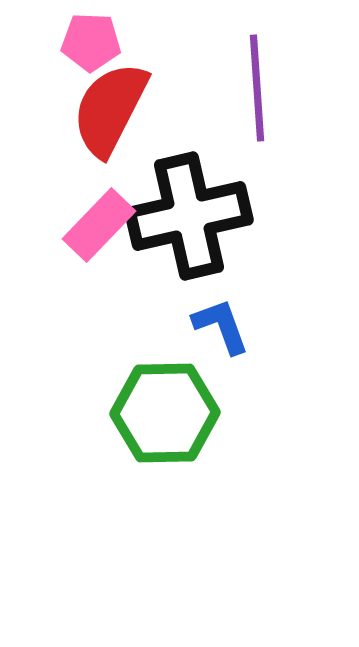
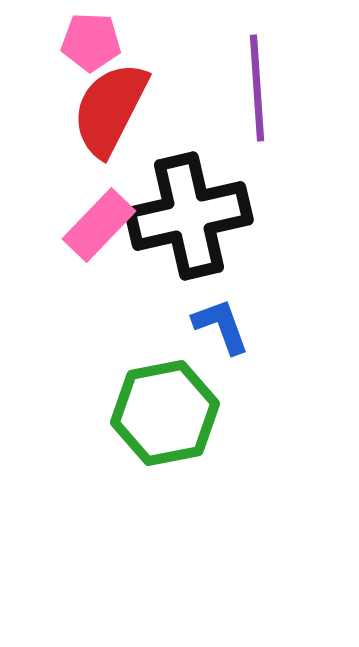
green hexagon: rotated 10 degrees counterclockwise
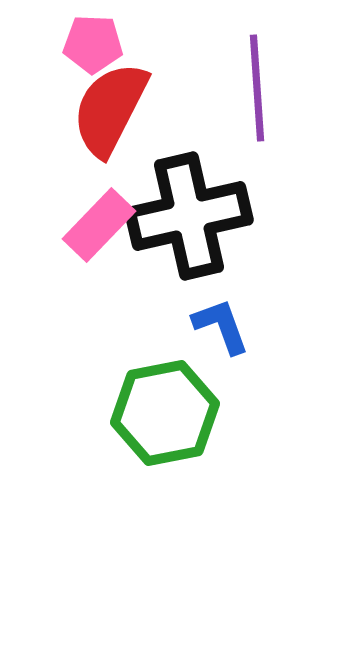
pink pentagon: moved 2 px right, 2 px down
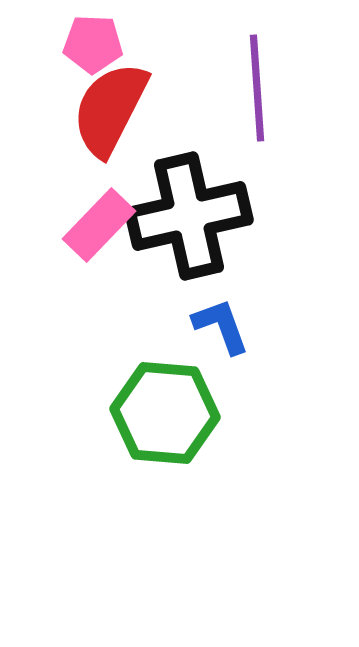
green hexagon: rotated 16 degrees clockwise
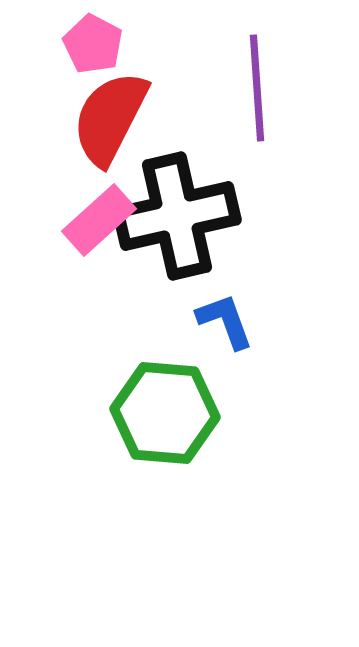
pink pentagon: rotated 26 degrees clockwise
red semicircle: moved 9 px down
black cross: moved 12 px left
pink rectangle: moved 5 px up; rotated 4 degrees clockwise
blue L-shape: moved 4 px right, 5 px up
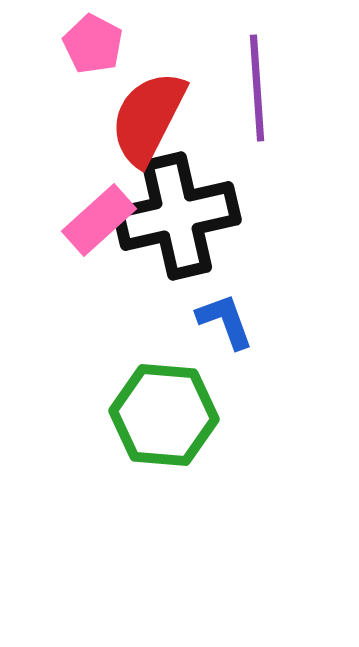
red semicircle: moved 38 px right
green hexagon: moved 1 px left, 2 px down
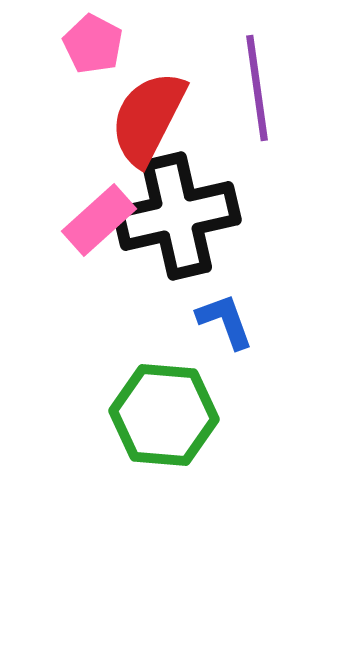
purple line: rotated 4 degrees counterclockwise
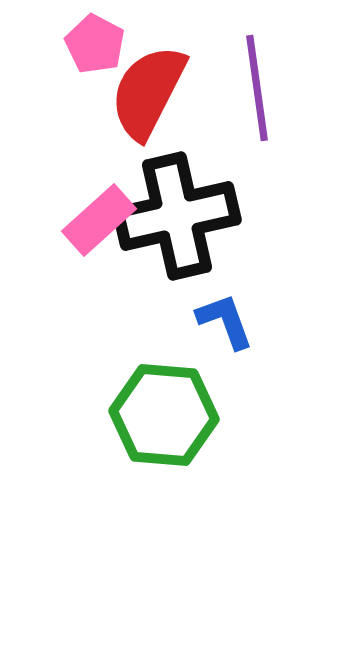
pink pentagon: moved 2 px right
red semicircle: moved 26 px up
